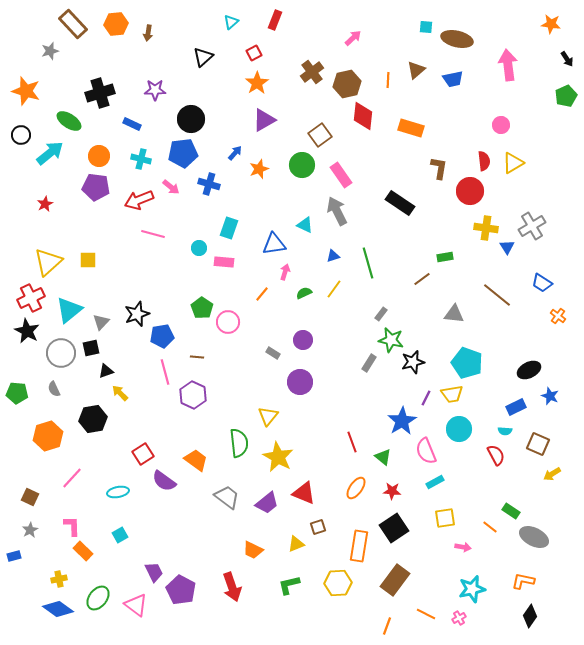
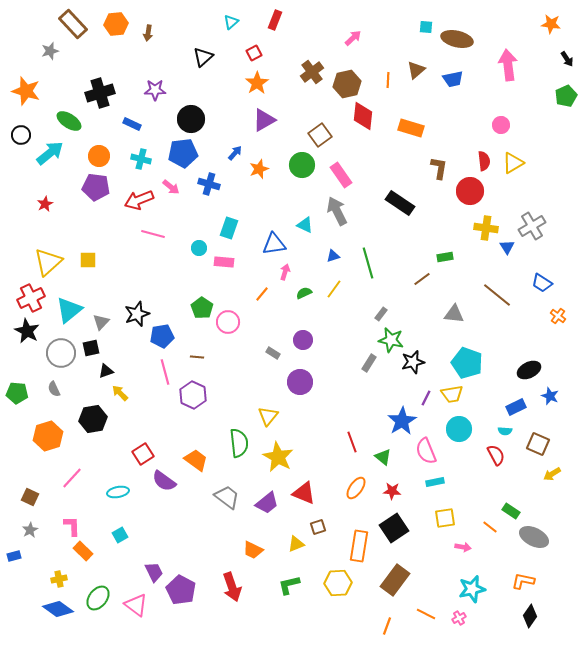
cyan rectangle at (435, 482): rotated 18 degrees clockwise
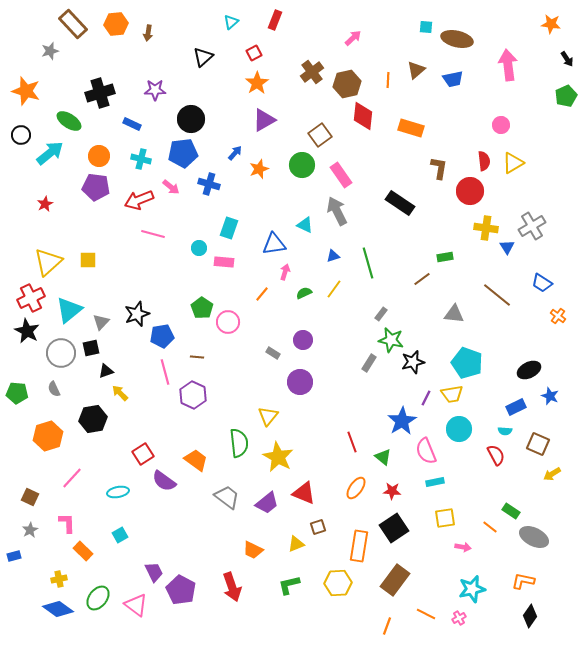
pink L-shape at (72, 526): moved 5 px left, 3 px up
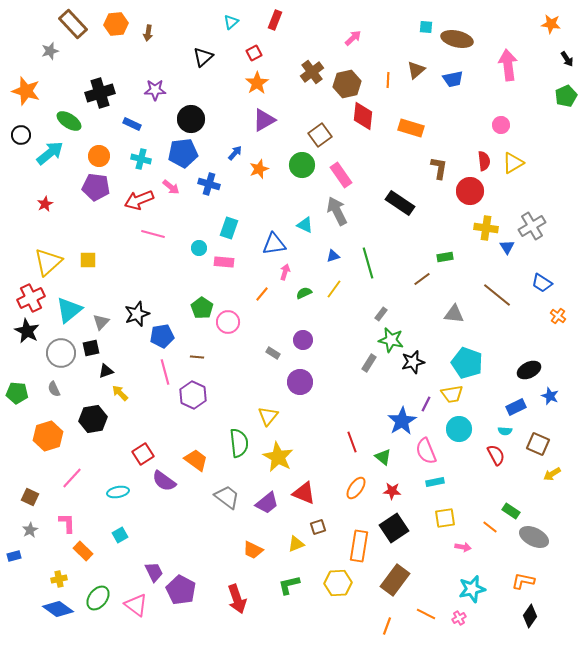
purple line at (426, 398): moved 6 px down
red arrow at (232, 587): moved 5 px right, 12 px down
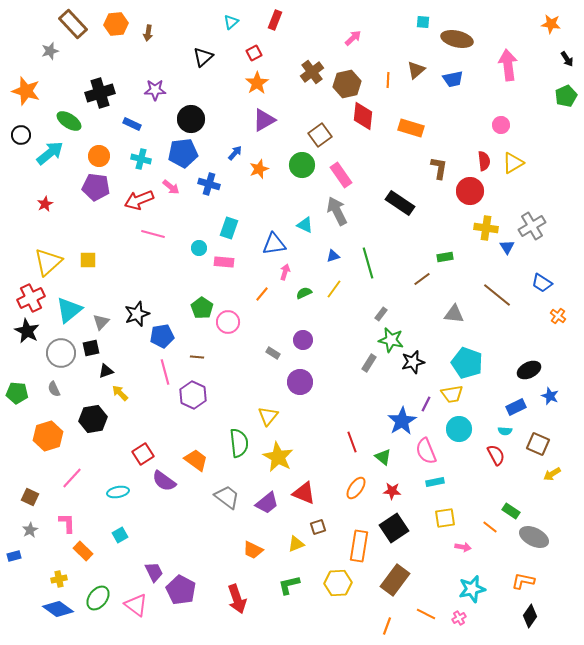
cyan square at (426, 27): moved 3 px left, 5 px up
